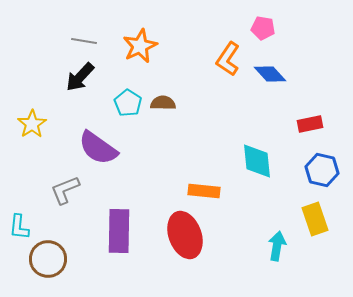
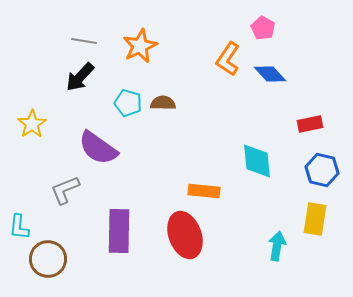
pink pentagon: rotated 20 degrees clockwise
cyan pentagon: rotated 16 degrees counterclockwise
yellow rectangle: rotated 28 degrees clockwise
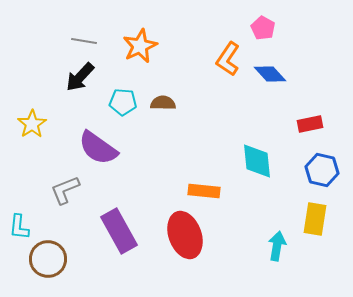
cyan pentagon: moved 5 px left, 1 px up; rotated 12 degrees counterclockwise
purple rectangle: rotated 30 degrees counterclockwise
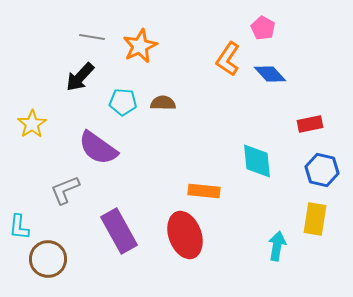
gray line: moved 8 px right, 4 px up
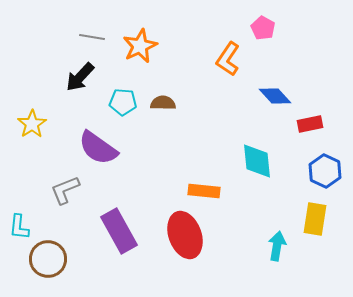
blue diamond: moved 5 px right, 22 px down
blue hexagon: moved 3 px right, 1 px down; rotated 12 degrees clockwise
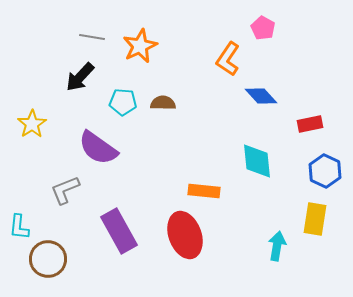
blue diamond: moved 14 px left
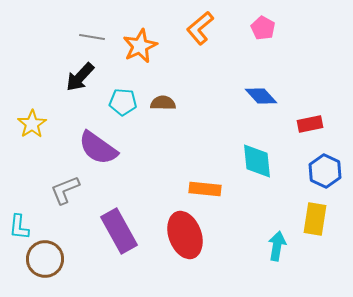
orange L-shape: moved 28 px left, 31 px up; rotated 16 degrees clockwise
orange rectangle: moved 1 px right, 2 px up
brown circle: moved 3 px left
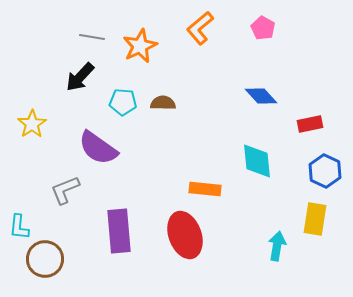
purple rectangle: rotated 24 degrees clockwise
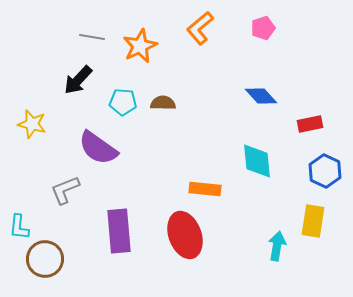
pink pentagon: rotated 25 degrees clockwise
black arrow: moved 2 px left, 3 px down
yellow star: rotated 24 degrees counterclockwise
yellow rectangle: moved 2 px left, 2 px down
